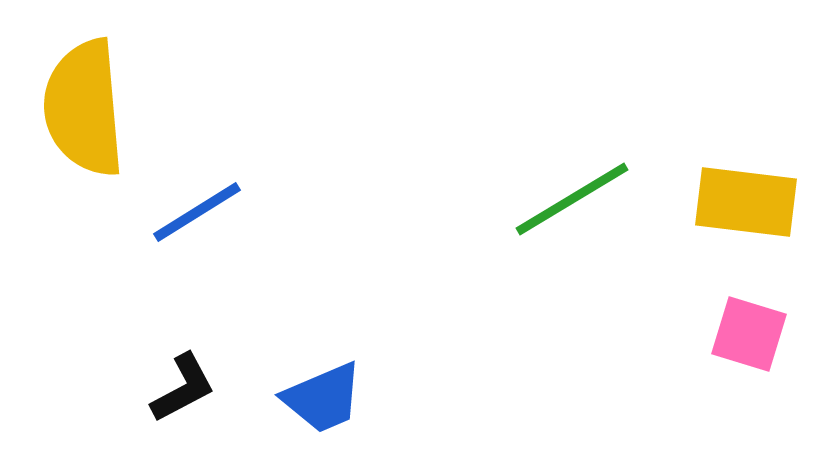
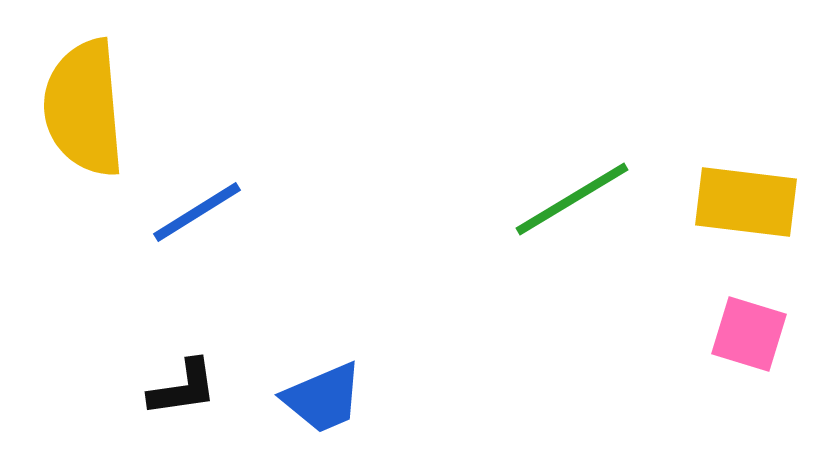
black L-shape: rotated 20 degrees clockwise
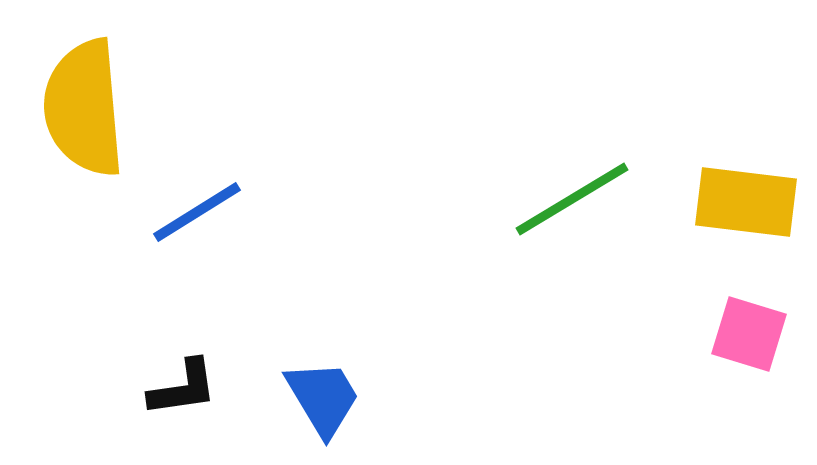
blue trapezoid: rotated 98 degrees counterclockwise
